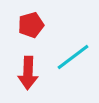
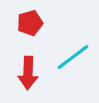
red pentagon: moved 1 px left, 2 px up
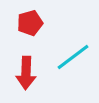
red arrow: moved 2 px left
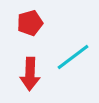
red arrow: moved 4 px right, 1 px down
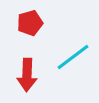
red arrow: moved 3 px left, 1 px down
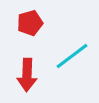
cyan line: moved 1 px left, 1 px up
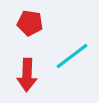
red pentagon: rotated 25 degrees clockwise
